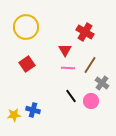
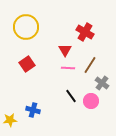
yellow star: moved 4 px left, 5 px down
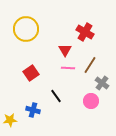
yellow circle: moved 2 px down
red square: moved 4 px right, 9 px down
black line: moved 15 px left
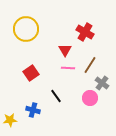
pink circle: moved 1 px left, 3 px up
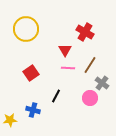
black line: rotated 64 degrees clockwise
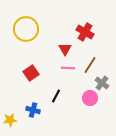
red triangle: moved 1 px up
